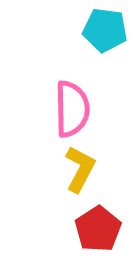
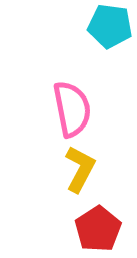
cyan pentagon: moved 5 px right, 4 px up
pink semicircle: rotated 10 degrees counterclockwise
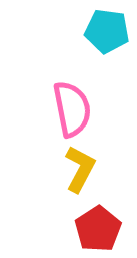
cyan pentagon: moved 3 px left, 5 px down
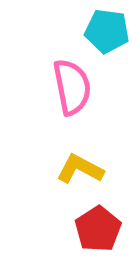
pink semicircle: moved 22 px up
yellow L-shape: rotated 90 degrees counterclockwise
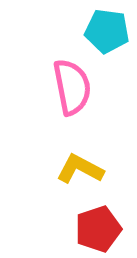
red pentagon: rotated 15 degrees clockwise
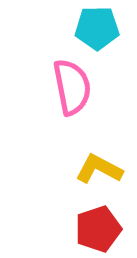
cyan pentagon: moved 10 px left, 3 px up; rotated 9 degrees counterclockwise
yellow L-shape: moved 19 px right
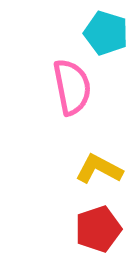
cyan pentagon: moved 9 px right, 5 px down; rotated 18 degrees clockwise
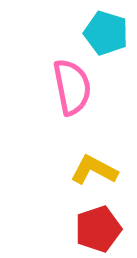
yellow L-shape: moved 5 px left, 1 px down
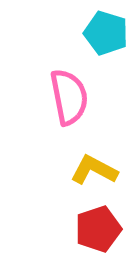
pink semicircle: moved 3 px left, 10 px down
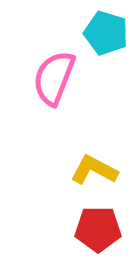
pink semicircle: moved 15 px left, 19 px up; rotated 148 degrees counterclockwise
red pentagon: rotated 18 degrees clockwise
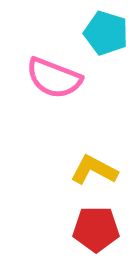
pink semicircle: rotated 90 degrees counterclockwise
red pentagon: moved 2 px left
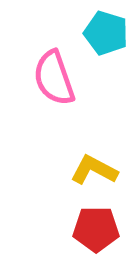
pink semicircle: rotated 50 degrees clockwise
